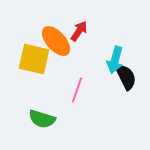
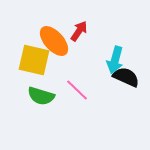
orange ellipse: moved 2 px left
yellow square: moved 1 px down
black semicircle: rotated 40 degrees counterclockwise
pink line: rotated 65 degrees counterclockwise
green semicircle: moved 1 px left, 23 px up
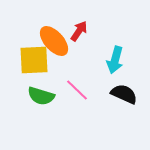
yellow square: rotated 16 degrees counterclockwise
black semicircle: moved 2 px left, 17 px down
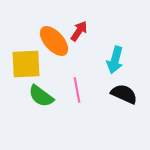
yellow square: moved 8 px left, 4 px down
pink line: rotated 35 degrees clockwise
green semicircle: rotated 20 degrees clockwise
